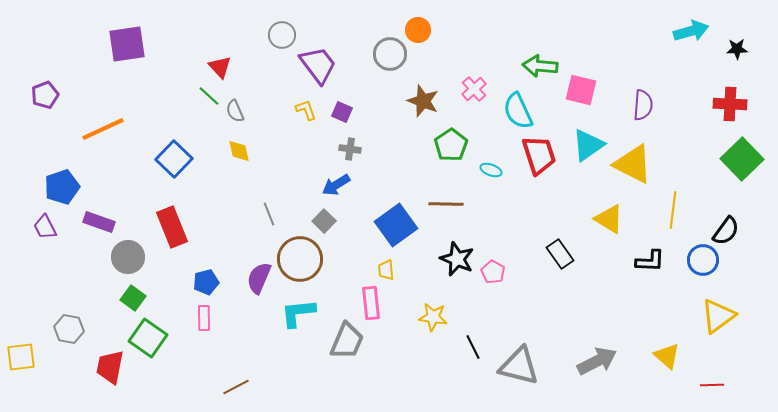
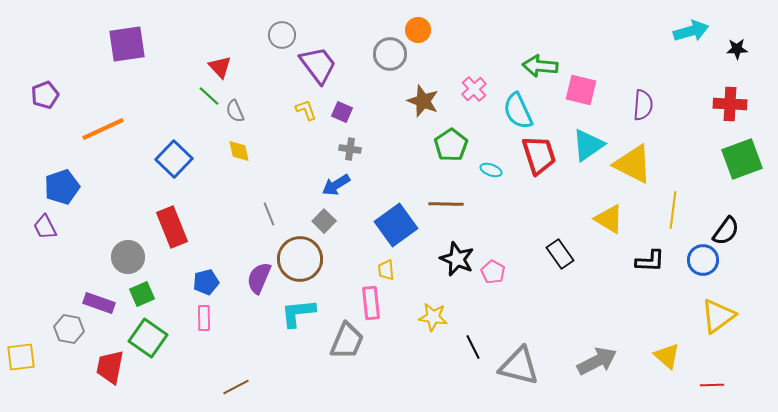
green square at (742, 159): rotated 24 degrees clockwise
purple rectangle at (99, 222): moved 81 px down
green square at (133, 298): moved 9 px right, 4 px up; rotated 30 degrees clockwise
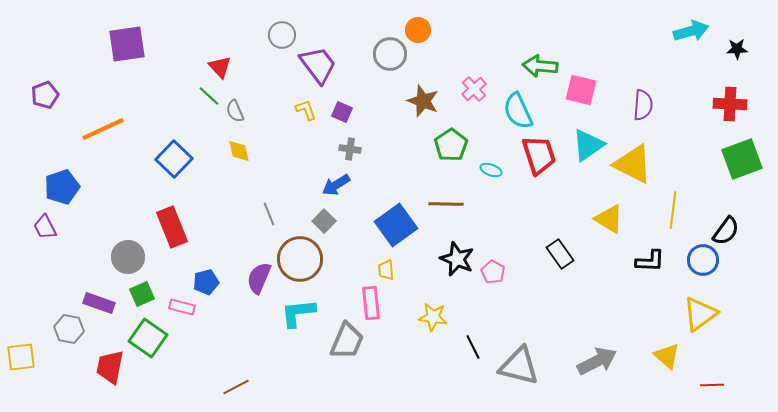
yellow triangle at (718, 316): moved 18 px left, 2 px up
pink rectangle at (204, 318): moved 22 px left, 11 px up; rotated 75 degrees counterclockwise
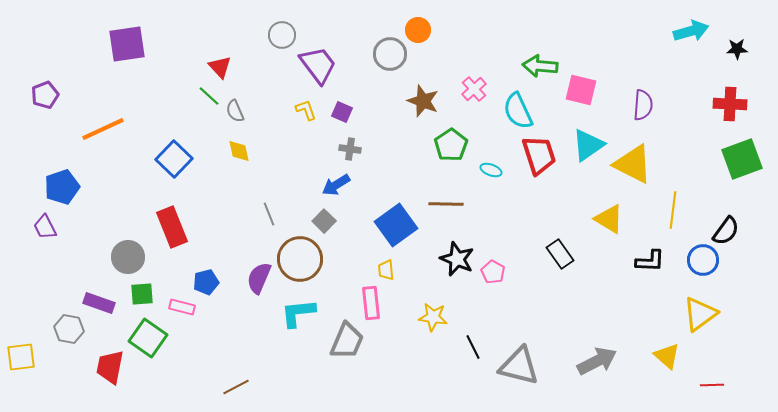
green square at (142, 294): rotated 20 degrees clockwise
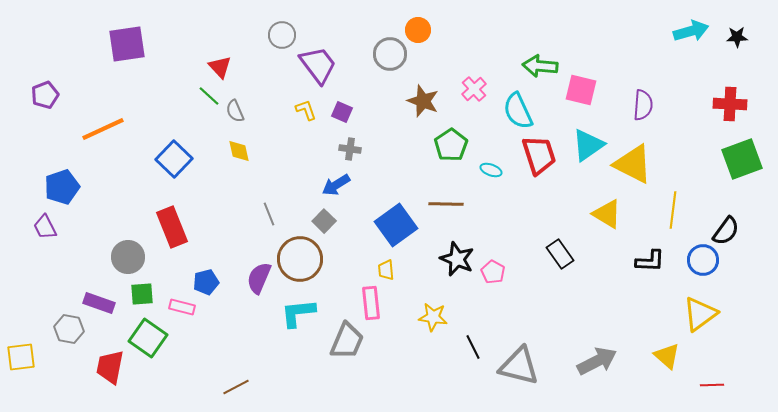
black star at (737, 49): moved 12 px up
yellow triangle at (609, 219): moved 2 px left, 5 px up
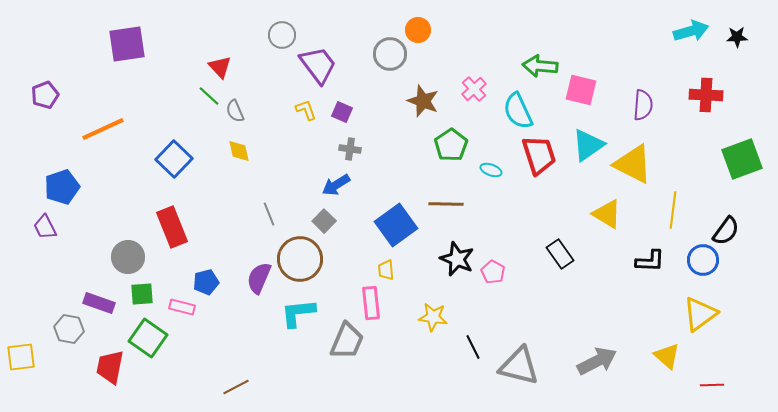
red cross at (730, 104): moved 24 px left, 9 px up
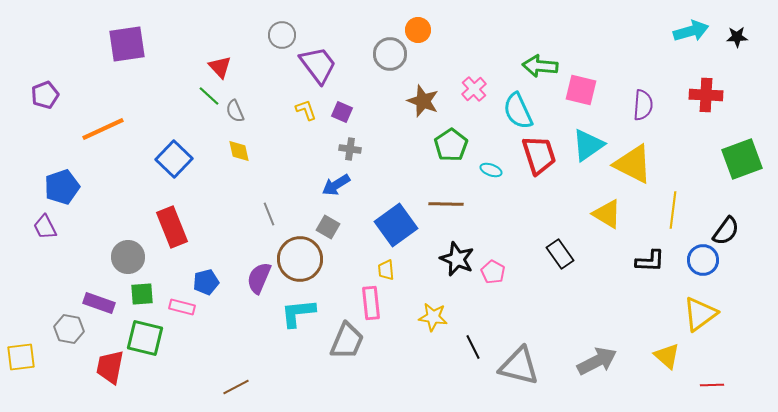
gray square at (324, 221): moved 4 px right, 6 px down; rotated 15 degrees counterclockwise
green square at (148, 338): moved 3 px left; rotated 21 degrees counterclockwise
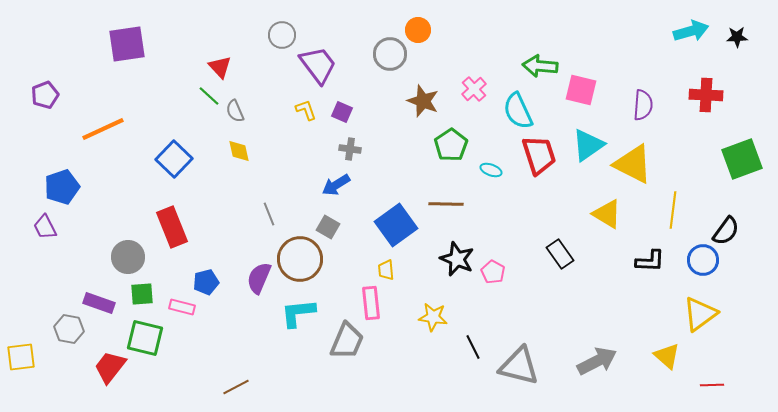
red trapezoid at (110, 367): rotated 27 degrees clockwise
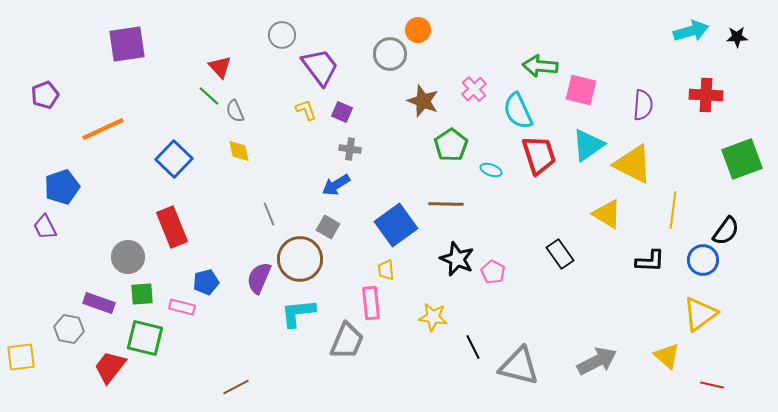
purple trapezoid at (318, 65): moved 2 px right, 2 px down
red line at (712, 385): rotated 15 degrees clockwise
